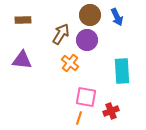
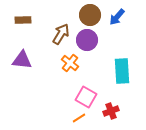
blue arrow: rotated 66 degrees clockwise
pink square: rotated 20 degrees clockwise
orange line: rotated 40 degrees clockwise
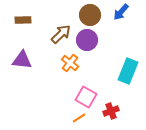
blue arrow: moved 4 px right, 5 px up
brown arrow: rotated 15 degrees clockwise
cyan rectangle: moved 6 px right; rotated 25 degrees clockwise
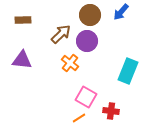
purple circle: moved 1 px down
red cross: rotated 28 degrees clockwise
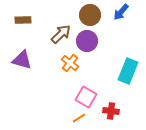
purple triangle: rotated 10 degrees clockwise
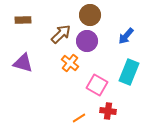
blue arrow: moved 5 px right, 24 px down
purple triangle: moved 1 px right, 3 px down
cyan rectangle: moved 1 px right, 1 px down
pink square: moved 11 px right, 12 px up
red cross: moved 3 px left
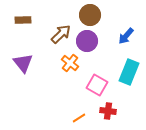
purple triangle: rotated 35 degrees clockwise
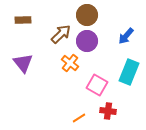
brown circle: moved 3 px left
